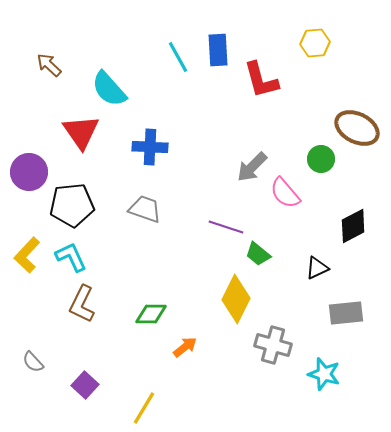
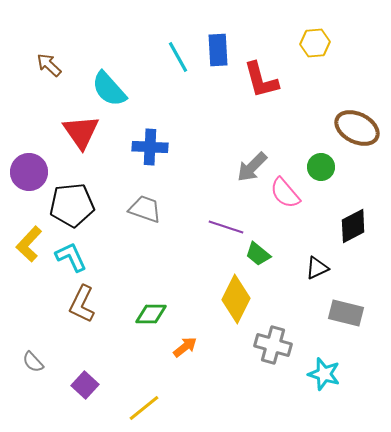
green circle: moved 8 px down
yellow L-shape: moved 2 px right, 11 px up
gray rectangle: rotated 20 degrees clockwise
yellow line: rotated 20 degrees clockwise
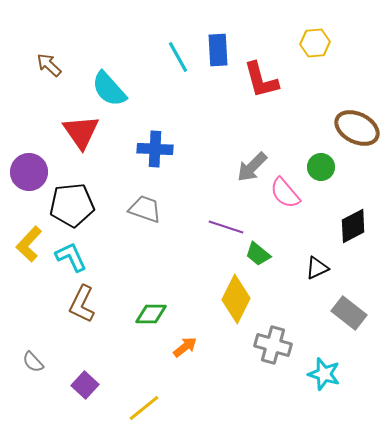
blue cross: moved 5 px right, 2 px down
gray rectangle: moved 3 px right; rotated 24 degrees clockwise
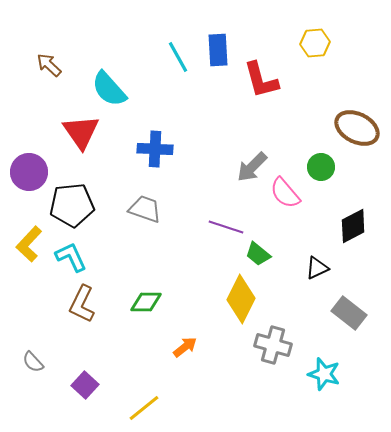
yellow diamond: moved 5 px right
green diamond: moved 5 px left, 12 px up
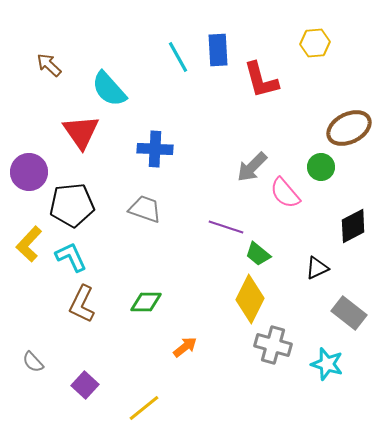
brown ellipse: moved 8 px left; rotated 54 degrees counterclockwise
yellow diamond: moved 9 px right
cyan star: moved 3 px right, 10 px up
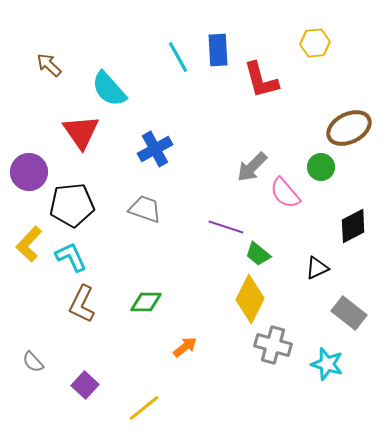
blue cross: rotated 32 degrees counterclockwise
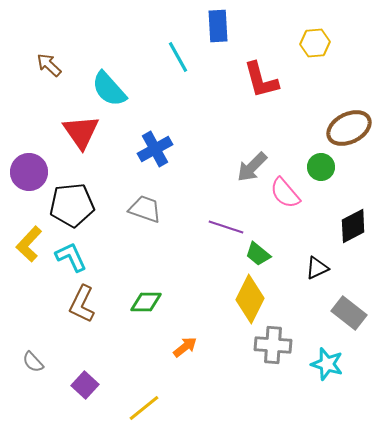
blue rectangle: moved 24 px up
gray cross: rotated 12 degrees counterclockwise
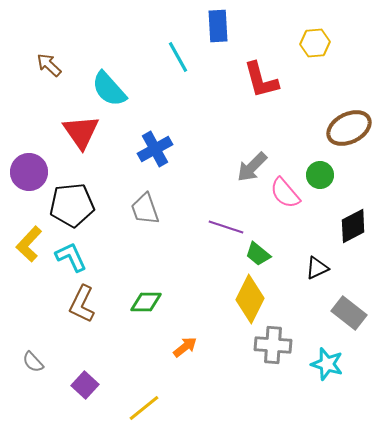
green circle: moved 1 px left, 8 px down
gray trapezoid: rotated 128 degrees counterclockwise
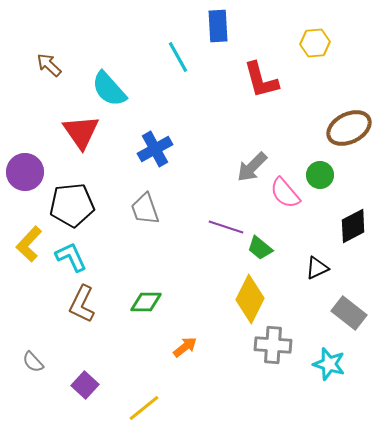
purple circle: moved 4 px left
green trapezoid: moved 2 px right, 6 px up
cyan star: moved 2 px right
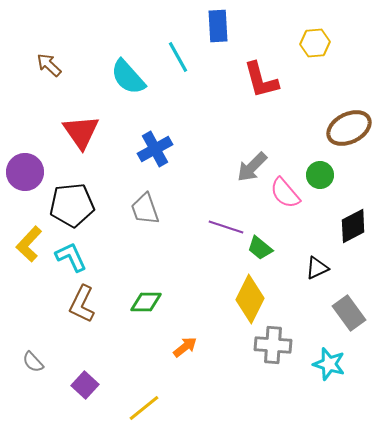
cyan semicircle: moved 19 px right, 12 px up
gray rectangle: rotated 16 degrees clockwise
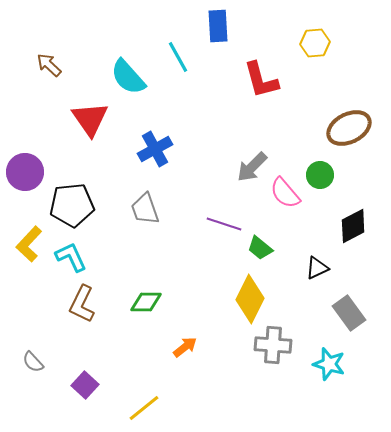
red triangle: moved 9 px right, 13 px up
purple line: moved 2 px left, 3 px up
